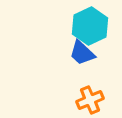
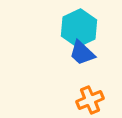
cyan hexagon: moved 11 px left, 2 px down
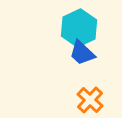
orange cross: rotated 24 degrees counterclockwise
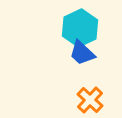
cyan hexagon: moved 1 px right
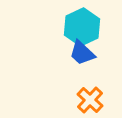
cyan hexagon: moved 2 px right, 1 px up
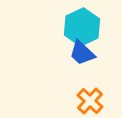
orange cross: moved 1 px down
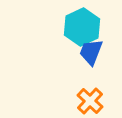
blue trapezoid: moved 9 px right, 1 px up; rotated 68 degrees clockwise
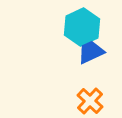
blue trapezoid: rotated 44 degrees clockwise
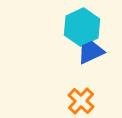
orange cross: moved 9 px left
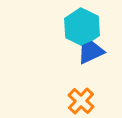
cyan hexagon: rotated 9 degrees counterclockwise
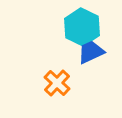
orange cross: moved 24 px left, 18 px up
